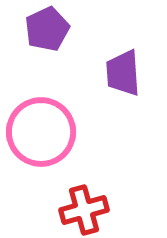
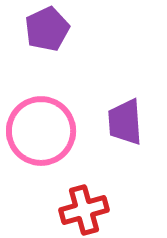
purple trapezoid: moved 2 px right, 49 px down
pink circle: moved 1 px up
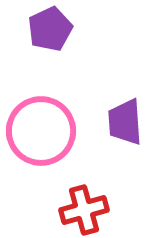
purple pentagon: moved 3 px right
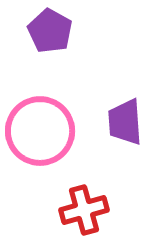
purple pentagon: moved 2 px down; rotated 18 degrees counterclockwise
pink circle: moved 1 px left
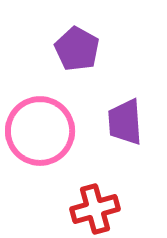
purple pentagon: moved 27 px right, 18 px down
red cross: moved 11 px right, 1 px up
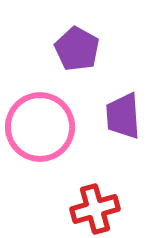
purple trapezoid: moved 2 px left, 6 px up
pink circle: moved 4 px up
